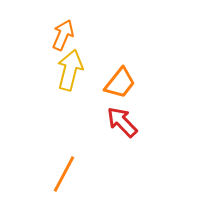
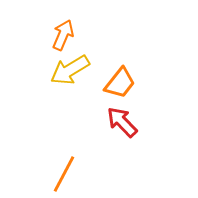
yellow arrow: rotated 135 degrees counterclockwise
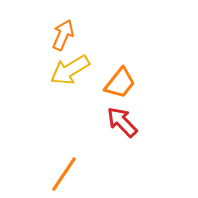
orange line: rotated 6 degrees clockwise
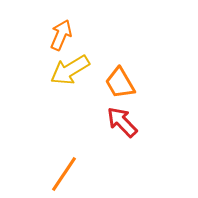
orange arrow: moved 2 px left
orange trapezoid: rotated 112 degrees clockwise
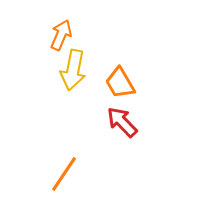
yellow arrow: moved 3 px right; rotated 48 degrees counterclockwise
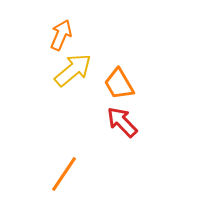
yellow arrow: rotated 141 degrees counterclockwise
orange trapezoid: moved 1 px left, 1 px down
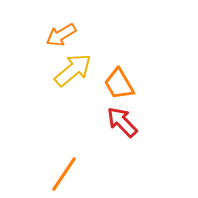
orange arrow: rotated 144 degrees counterclockwise
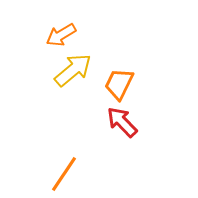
orange trapezoid: rotated 56 degrees clockwise
